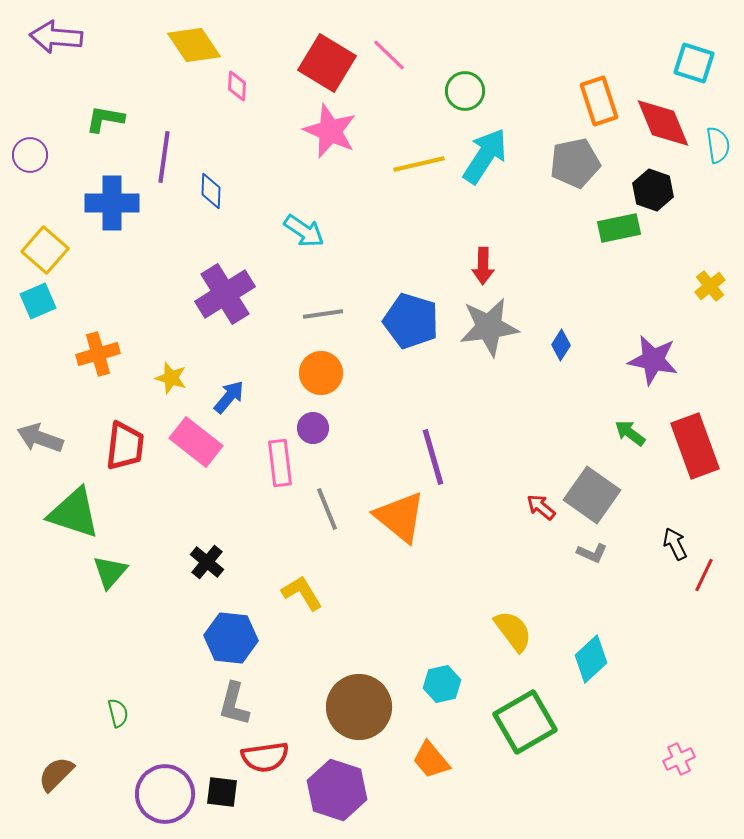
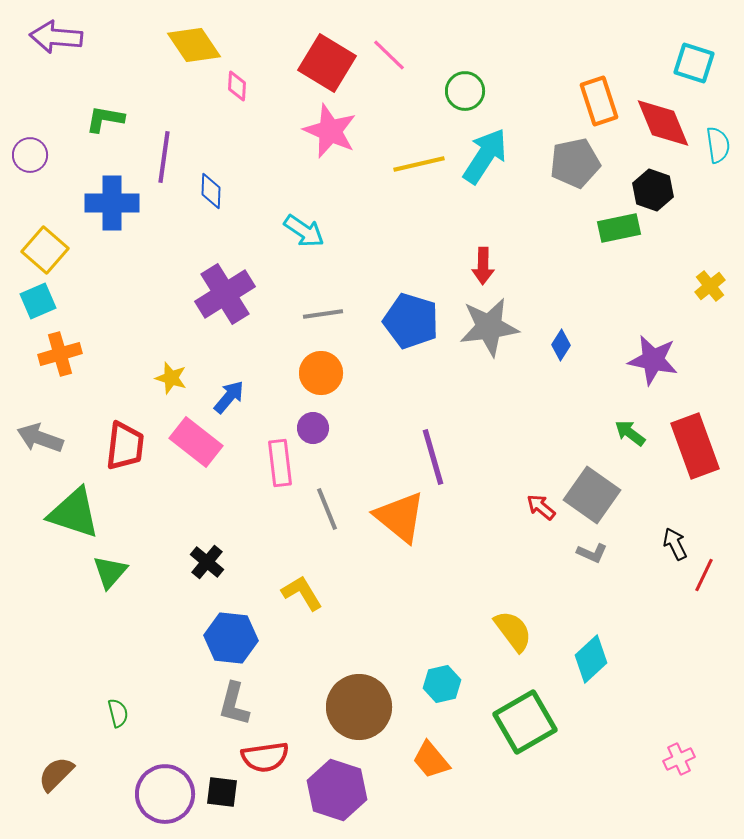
orange cross at (98, 354): moved 38 px left
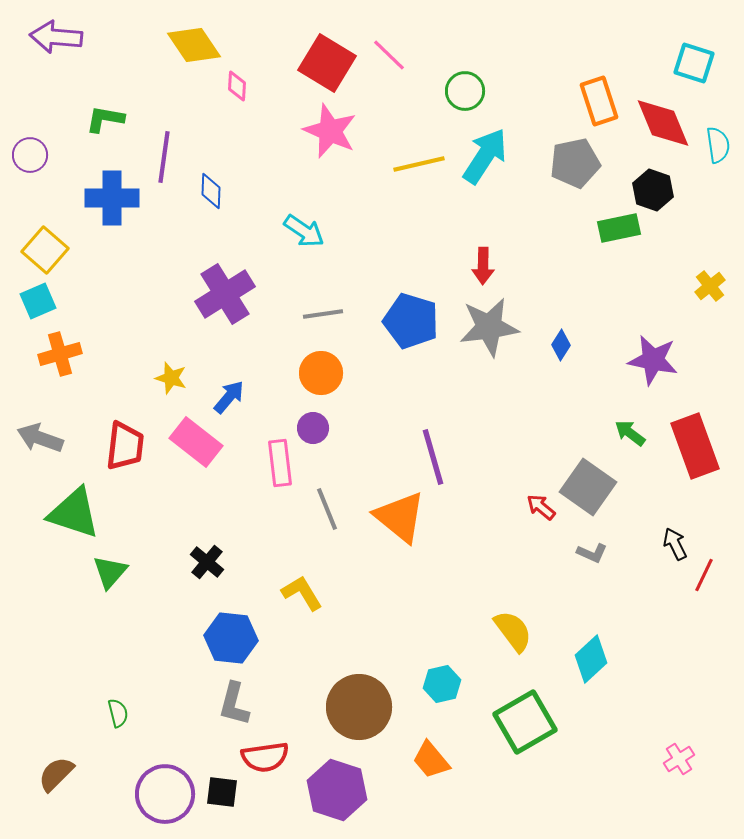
blue cross at (112, 203): moved 5 px up
gray square at (592, 495): moved 4 px left, 8 px up
pink cross at (679, 759): rotated 8 degrees counterclockwise
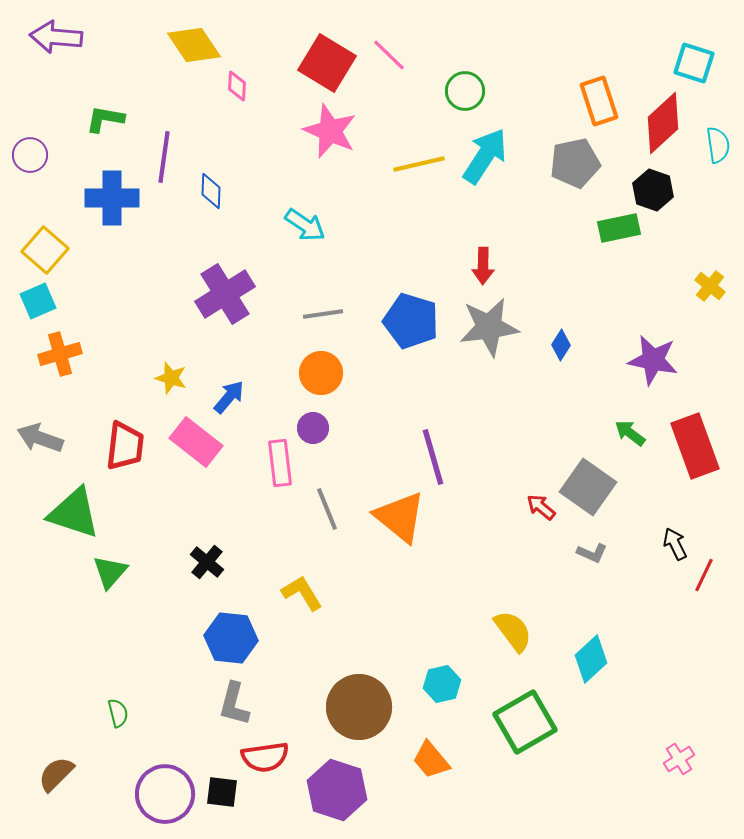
red diamond at (663, 123): rotated 70 degrees clockwise
cyan arrow at (304, 231): moved 1 px right, 6 px up
yellow cross at (710, 286): rotated 12 degrees counterclockwise
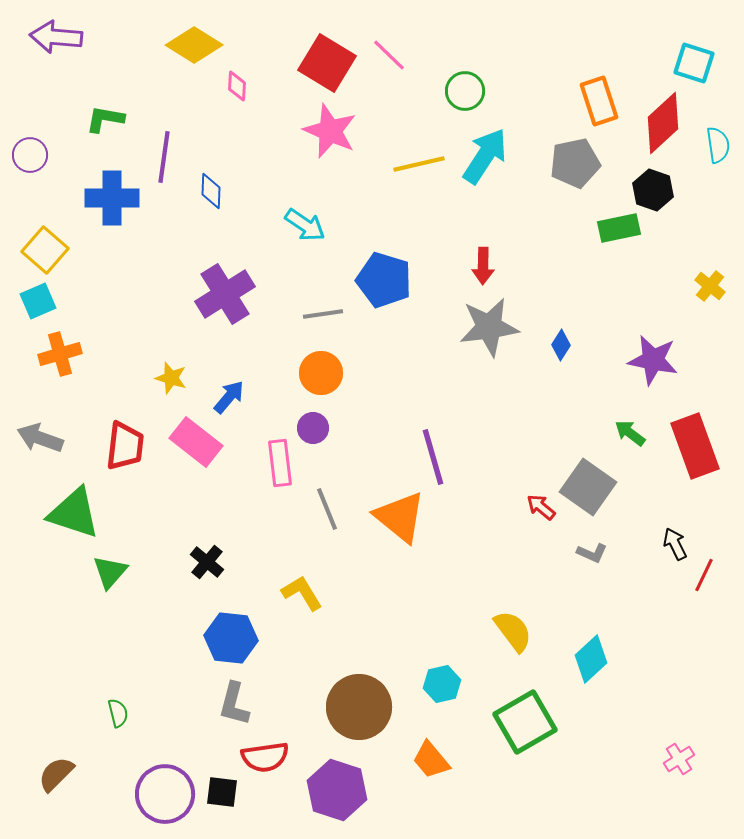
yellow diamond at (194, 45): rotated 24 degrees counterclockwise
blue pentagon at (411, 321): moved 27 px left, 41 px up
